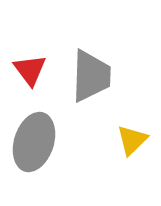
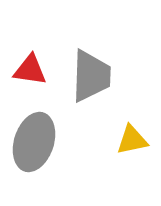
red triangle: rotated 45 degrees counterclockwise
yellow triangle: rotated 32 degrees clockwise
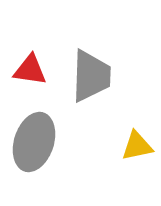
yellow triangle: moved 5 px right, 6 px down
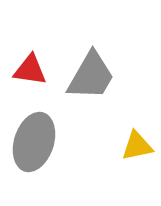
gray trapezoid: rotated 28 degrees clockwise
